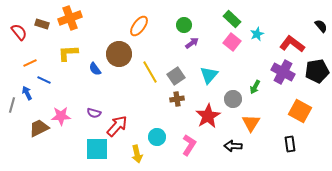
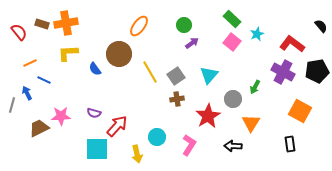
orange cross: moved 4 px left, 5 px down; rotated 10 degrees clockwise
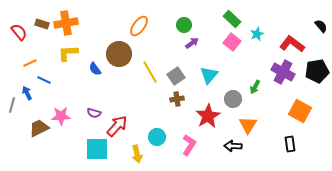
orange triangle: moved 3 px left, 2 px down
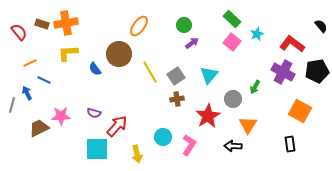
cyan circle: moved 6 px right
